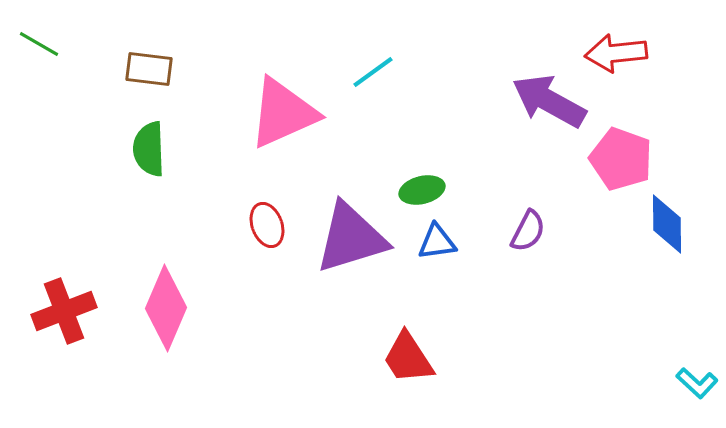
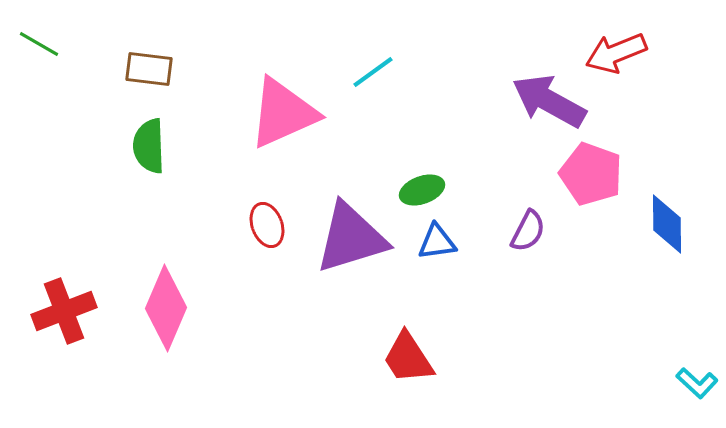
red arrow: rotated 16 degrees counterclockwise
green semicircle: moved 3 px up
pink pentagon: moved 30 px left, 15 px down
green ellipse: rotated 6 degrees counterclockwise
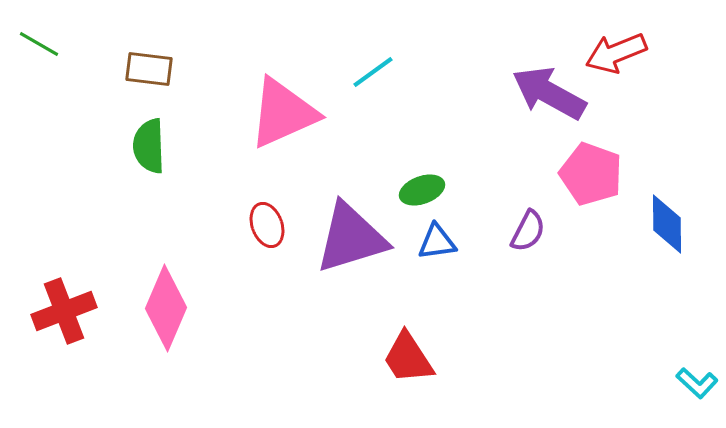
purple arrow: moved 8 px up
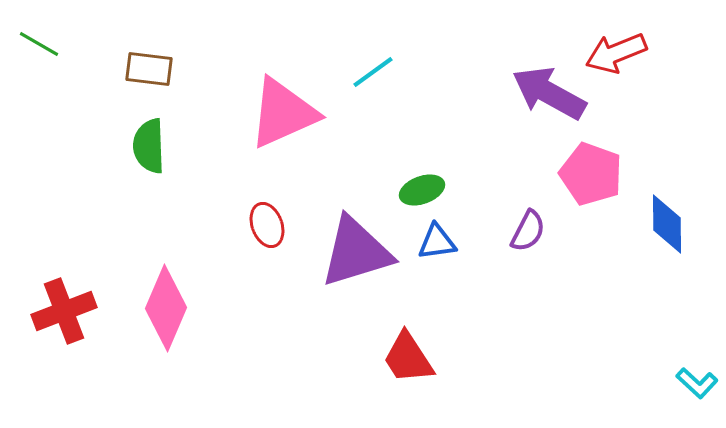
purple triangle: moved 5 px right, 14 px down
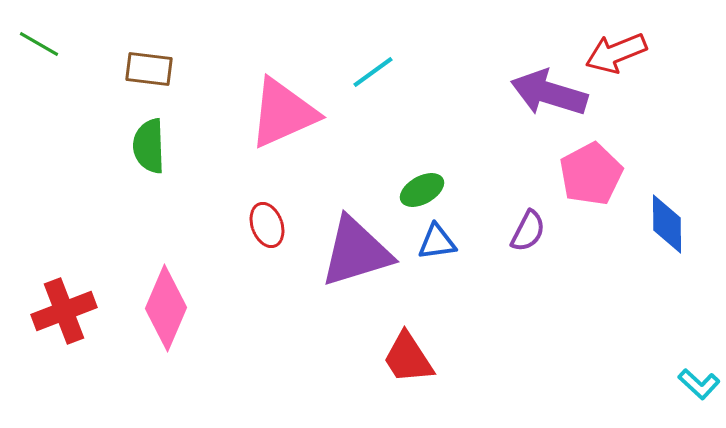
purple arrow: rotated 12 degrees counterclockwise
pink pentagon: rotated 24 degrees clockwise
green ellipse: rotated 9 degrees counterclockwise
cyan L-shape: moved 2 px right, 1 px down
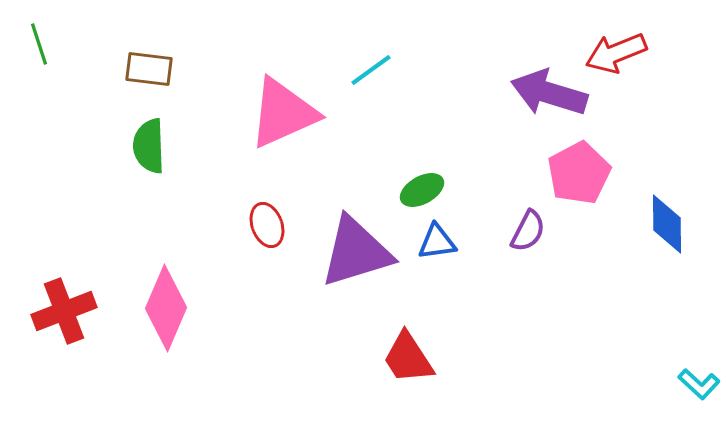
green line: rotated 42 degrees clockwise
cyan line: moved 2 px left, 2 px up
pink pentagon: moved 12 px left, 1 px up
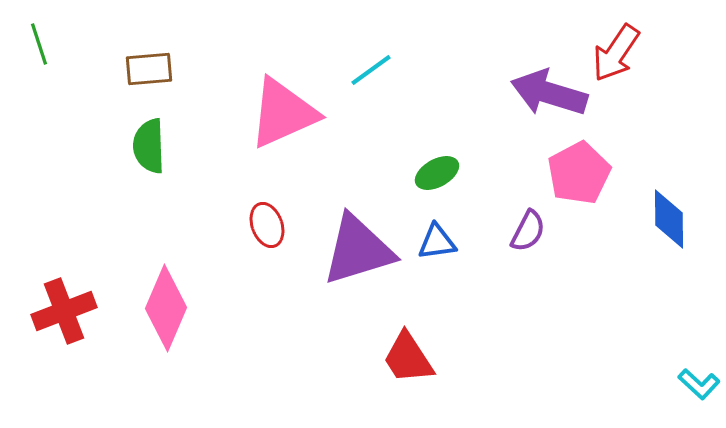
red arrow: rotated 34 degrees counterclockwise
brown rectangle: rotated 12 degrees counterclockwise
green ellipse: moved 15 px right, 17 px up
blue diamond: moved 2 px right, 5 px up
purple triangle: moved 2 px right, 2 px up
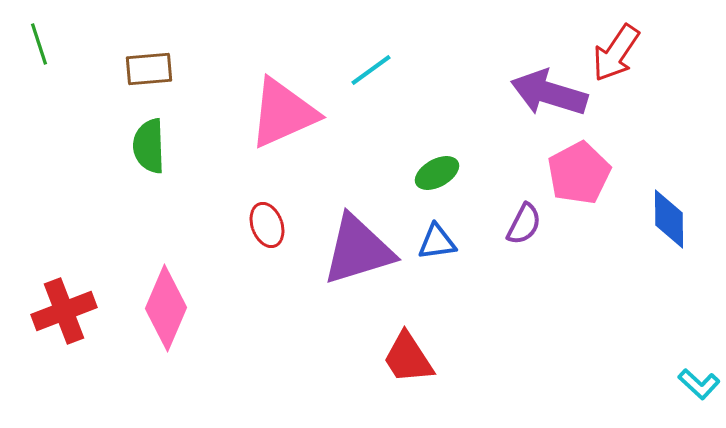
purple semicircle: moved 4 px left, 7 px up
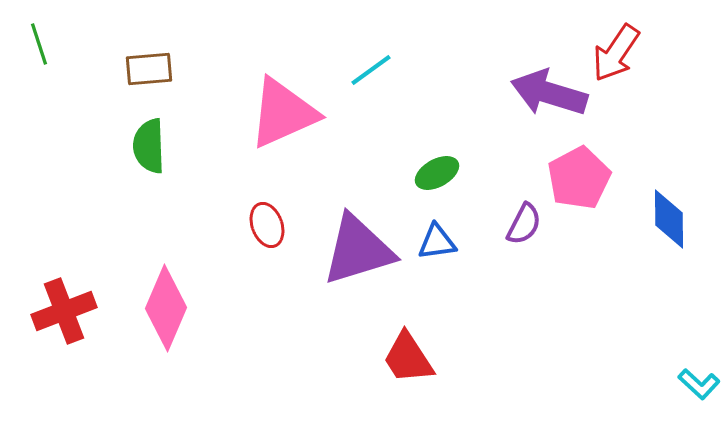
pink pentagon: moved 5 px down
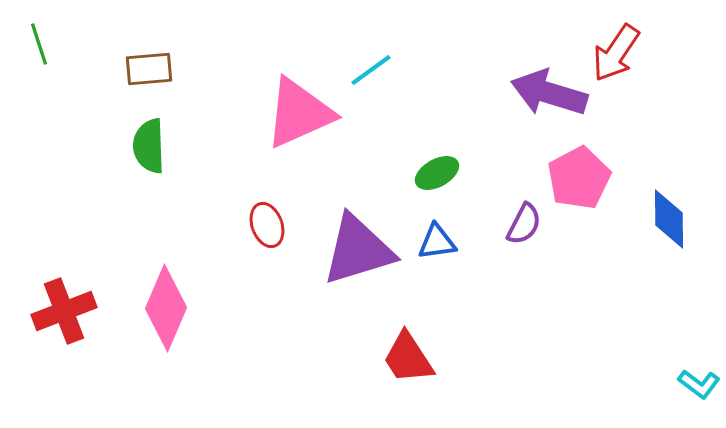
pink triangle: moved 16 px right
cyan L-shape: rotated 6 degrees counterclockwise
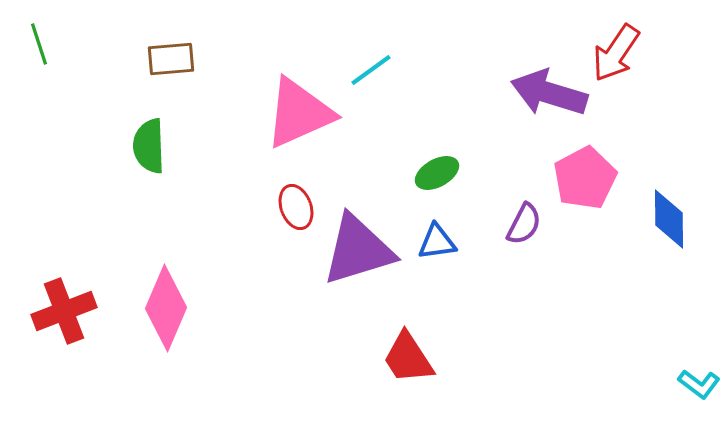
brown rectangle: moved 22 px right, 10 px up
pink pentagon: moved 6 px right
red ellipse: moved 29 px right, 18 px up
